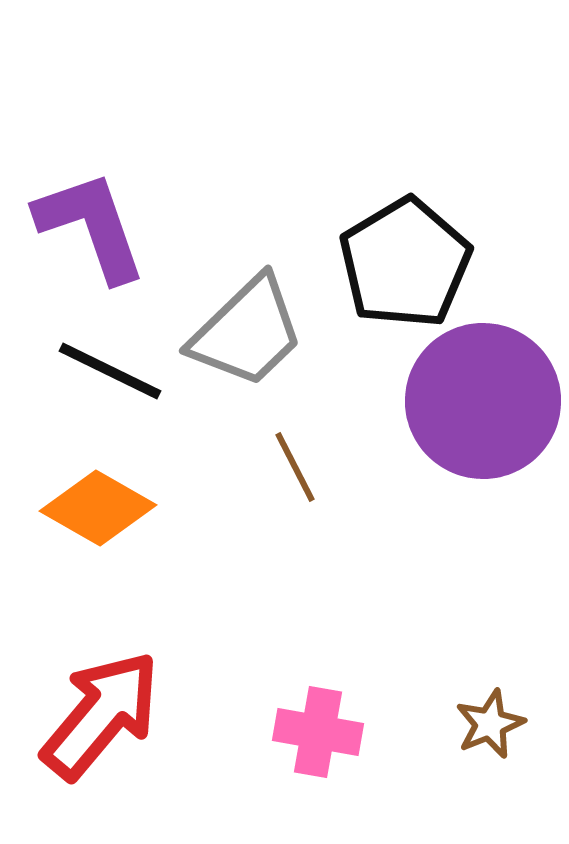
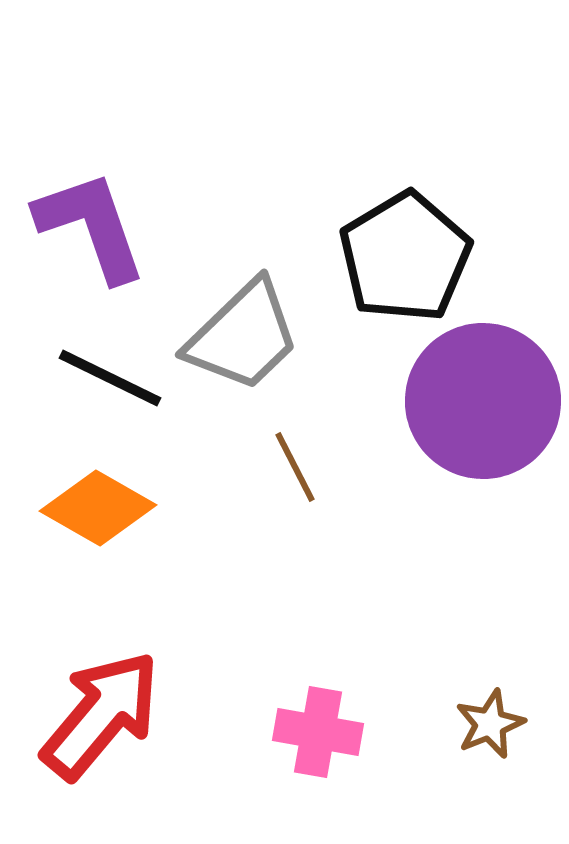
black pentagon: moved 6 px up
gray trapezoid: moved 4 px left, 4 px down
black line: moved 7 px down
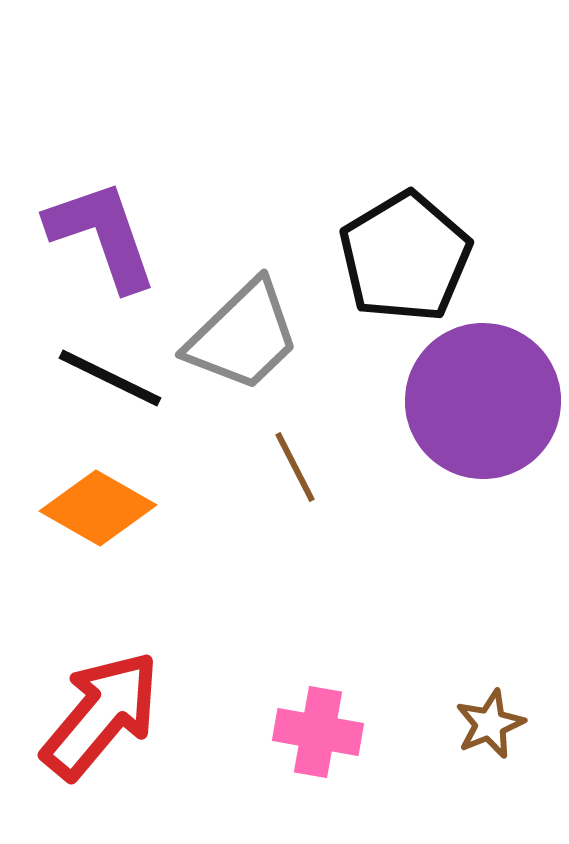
purple L-shape: moved 11 px right, 9 px down
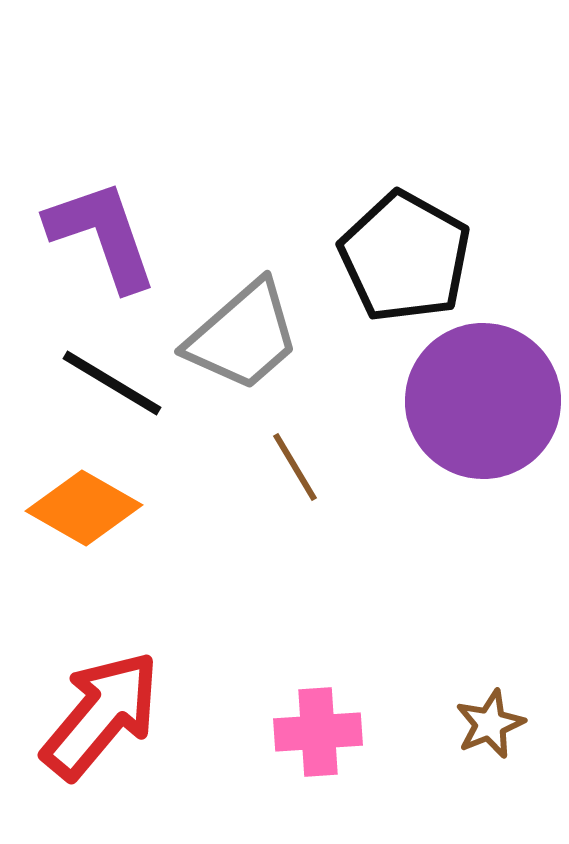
black pentagon: rotated 12 degrees counterclockwise
gray trapezoid: rotated 3 degrees clockwise
black line: moved 2 px right, 5 px down; rotated 5 degrees clockwise
brown line: rotated 4 degrees counterclockwise
orange diamond: moved 14 px left
pink cross: rotated 14 degrees counterclockwise
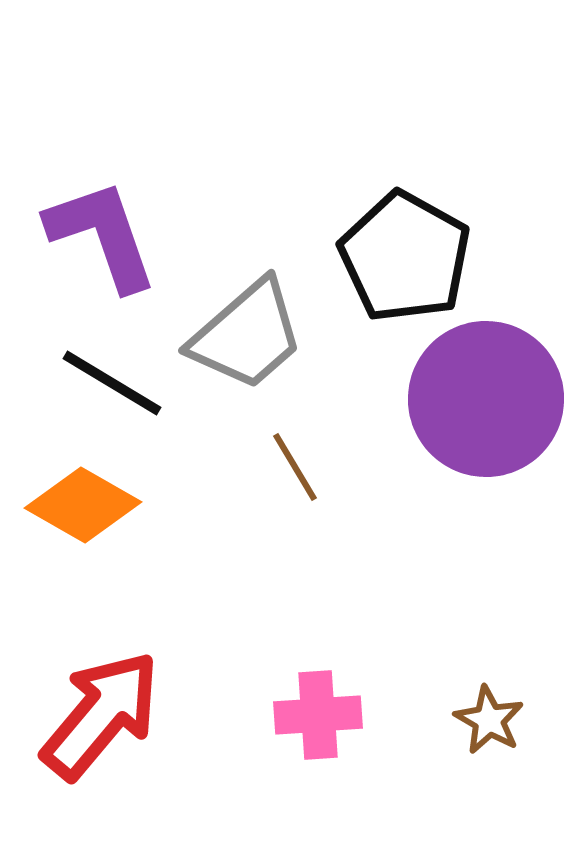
gray trapezoid: moved 4 px right, 1 px up
purple circle: moved 3 px right, 2 px up
orange diamond: moved 1 px left, 3 px up
brown star: moved 1 px left, 4 px up; rotated 20 degrees counterclockwise
pink cross: moved 17 px up
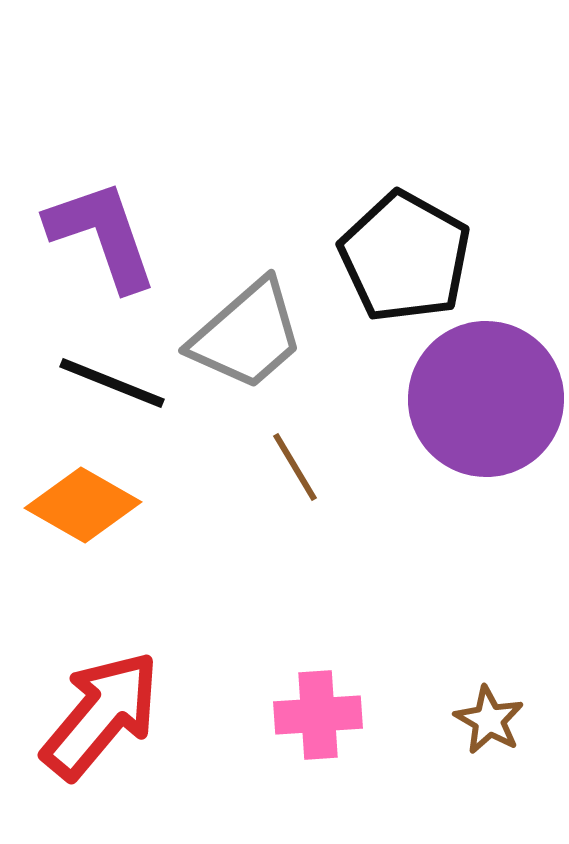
black line: rotated 9 degrees counterclockwise
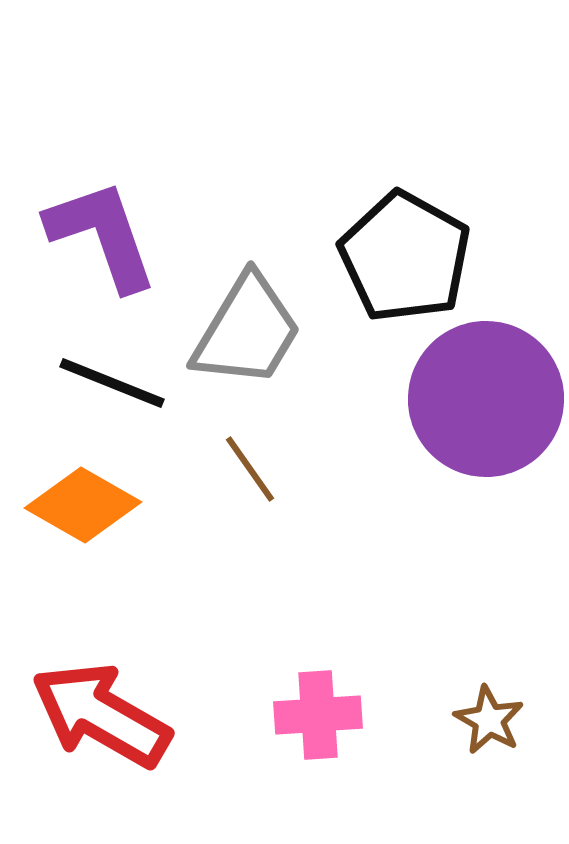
gray trapezoid: moved 4 px up; rotated 18 degrees counterclockwise
brown line: moved 45 px left, 2 px down; rotated 4 degrees counterclockwise
red arrow: rotated 100 degrees counterclockwise
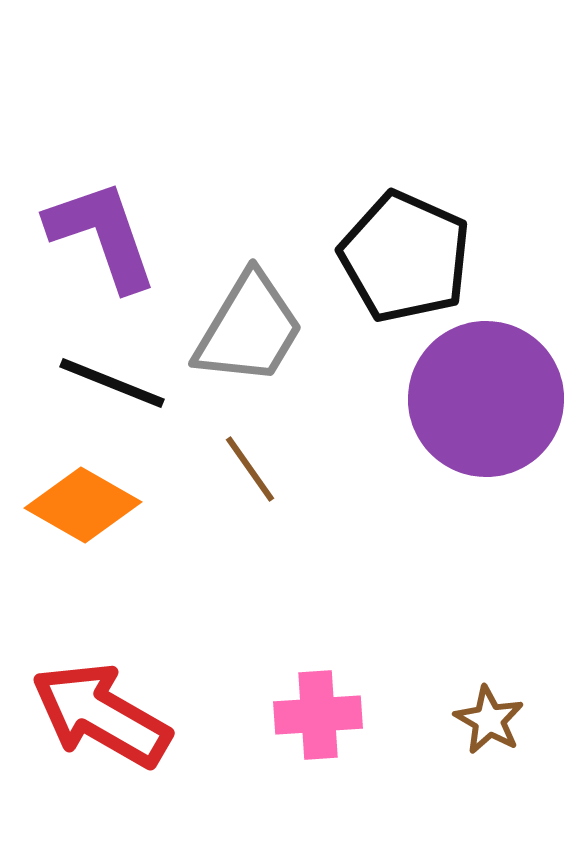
black pentagon: rotated 5 degrees counterclockwise
gray trapezoid: moved 2 px right, 2 px up
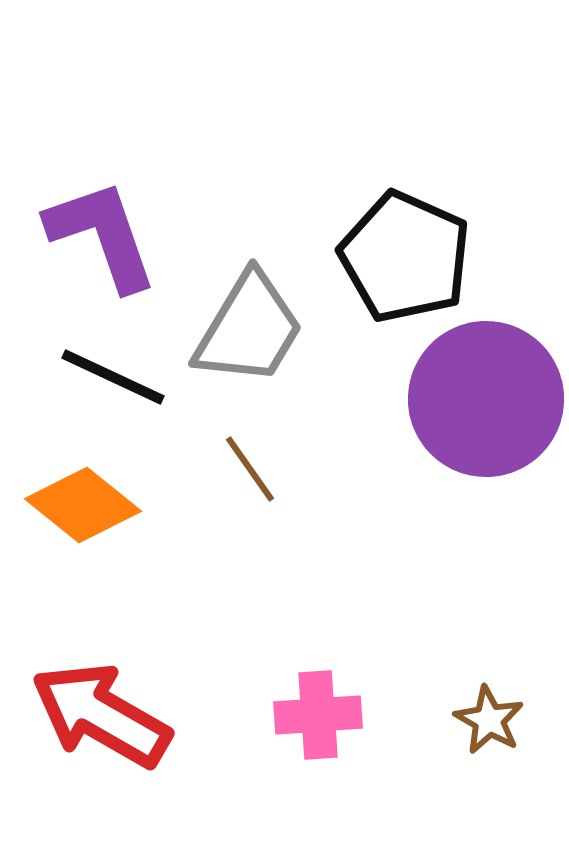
black line: moved 1 px right, 6 px up; rotated 3 degrees clockwise
orange diamond: rotated 9 degrees clockwise
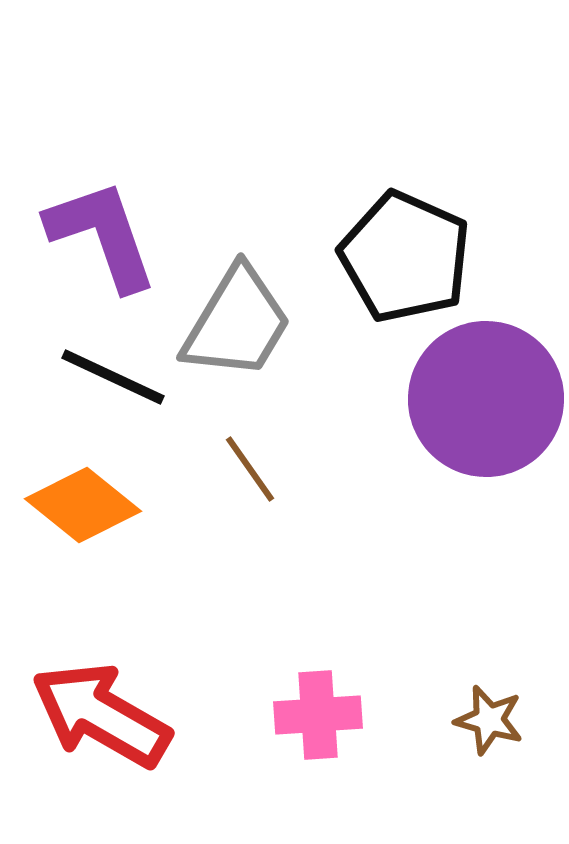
gray trapezoid: moved 12 px left, 6 px up
brown star: rotated 14 degrees counterclockwise
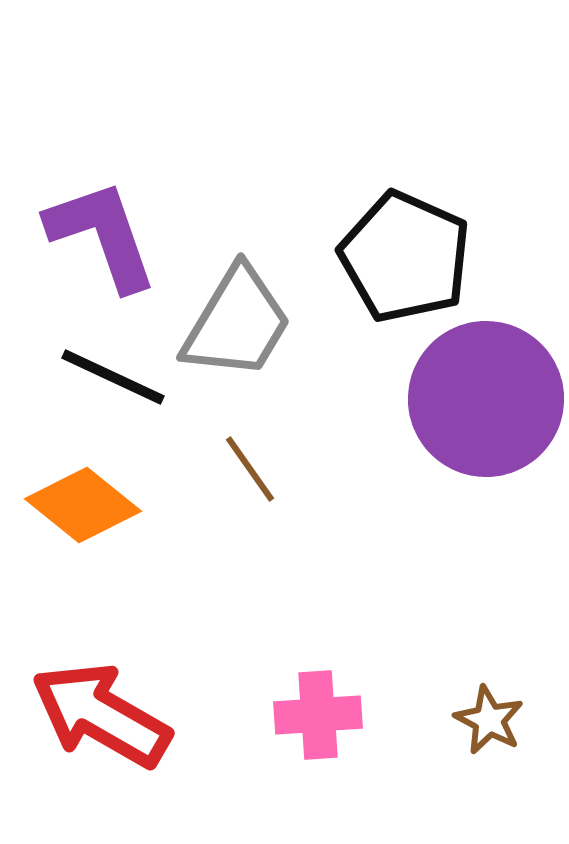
brown star: rotated 12 degrees clockwise
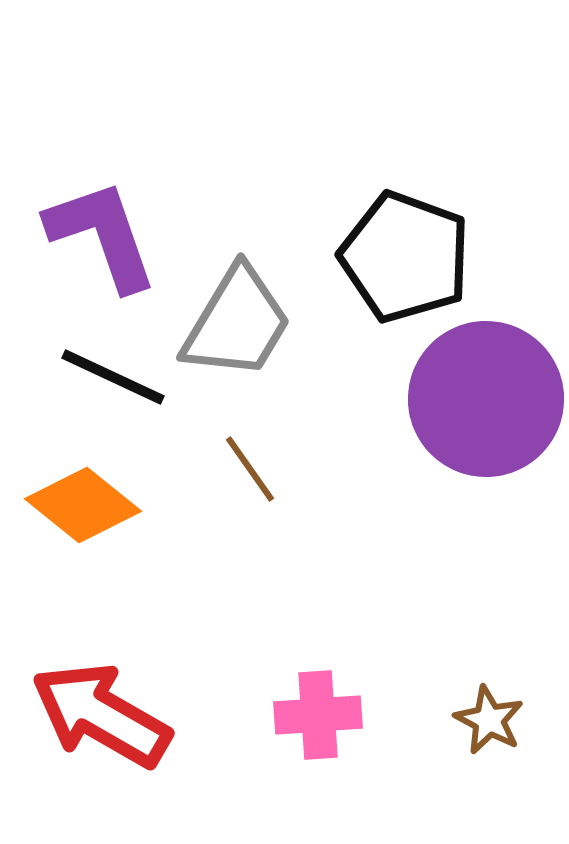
black pentagon: rotated 4 degrees counterclockwise
